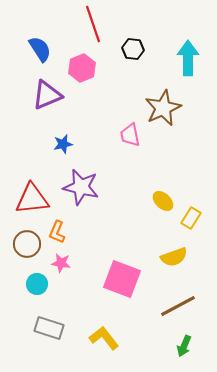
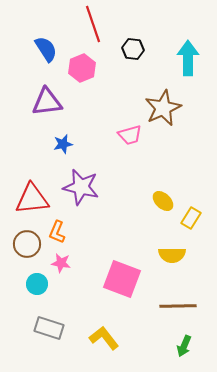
blue semicircle: moved 6 px right
purple triangle: moved 7 px down; rotated 16 degrees clockwise
pink trapezoid: rotated 95 degrees counterclockwise
yellow semicircle: moved 2 px left, 2 px up; rotated 20 degrees clockwise
brown line: rotated 27 degrees clockwise
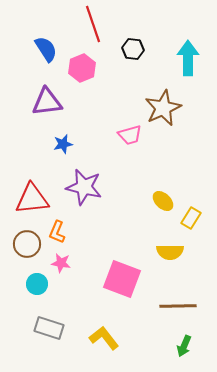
purple star: moved 3 px right
yellow semicircle: moved 2 px left, 3 px up
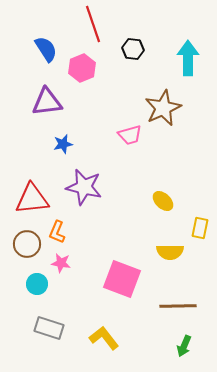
yellow rectangle: moved 9 px right, 10 px down; rotated 20 degrees counterclockwise
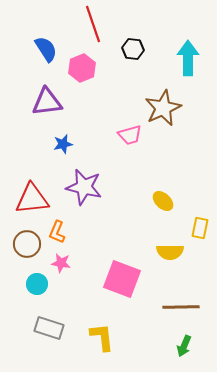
brown line: moved 3 px right, 1 px down
yellow L-shape: moved 2 px left, 1 px up; rotated 32 degrees clockwise
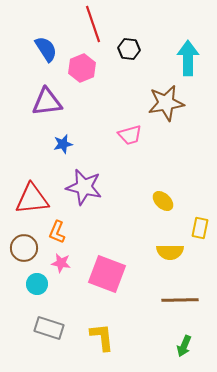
black hexagon: moved 4 px left
brown star: moved 3 px right, 5 px up; rotated 15 degrees clockwise
brown circle: moved 3 px left, 4 px down
pink square: moved 15 px left, 5 px up
brown line: moved 1 px left, 7 px up
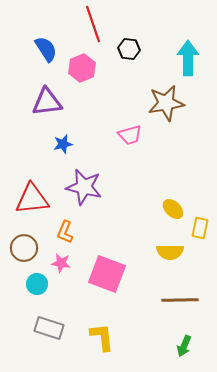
yellow ellipse: moved 10 px right, 8 px down
orange L-shape: moved 8 px right
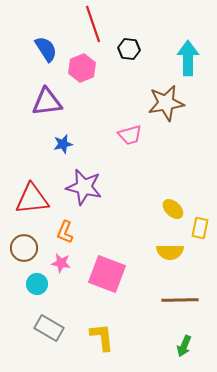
gray rectangle: rotated 12 degrees clockwise
